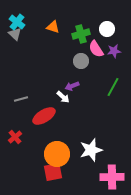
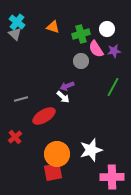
purple arrow: moved 5 px left
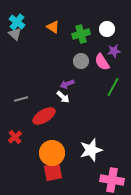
orange triangle: rotated 16 degrees clockwise
pink semicircle: moved 6 px right, 13 px down
purple arrow: moved 2 px up
orange circle: moved 5 px left, 1 px up
pink cross: moved 3 px down; rotated 10 degrees clockwise
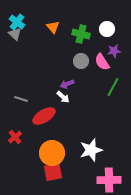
orange triangle: rotated 16 degrees clockwise
green cross: rotated 30 degrees clockwise
gray line: rotated 32 degrees clockwise
pink cross: moved 3 px left; rotated 10 degrees counterclockwise
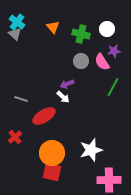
red square: moved 1 px left; rotated 24 degrees clockwise
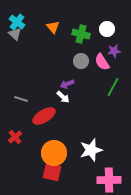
orange circle: moved 2 px right
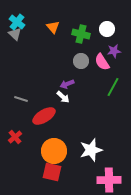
orange circle: moved 2 px up
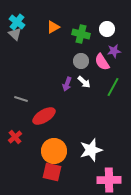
orange triangle: rotated 40 degrees clockwise
purple arrow: rotated 48 degrees counterclockwise
white arrow: moved 21 px right, 15 px up
